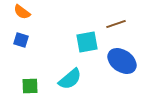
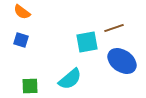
brown line: moved 2 px left, 4 px down
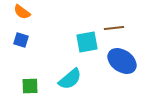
brown line: rotated 12 degrees clockwise
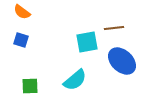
blue ellipse: rotated 8 degrees clockwise
cyan semicircle: moved 5 px right, 1 px down
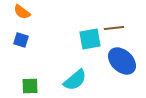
cyan square: moved 3 px right, 3 px up
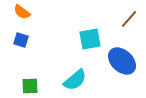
brown line: moved 15 px right, 9 px up; rotated 42 degrees counterclockwise
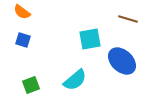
brown line: moved 1 px left; rotated 66 degrees clockwise
blue square: moved 2 px right
green square: moved 1 px right, 1 px up; rotated 18 degrees counterclockwise
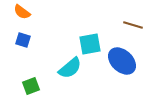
brown line: moved 5 px right, 6 px down
cyan square: moved 5 px down
cyan semicircle: moved 5 px left, 12 px up
green square: moved 1 px down
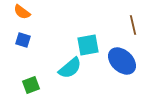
brown line: rotated 60 degrees clockwise
cyan square: moved 2 px left, 1 px down
green square: moved 1 px up
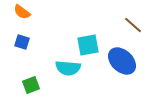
brown line: rotated 36 degrees counterclockwise
blue square: moved 1 px left, 2 px down
cyan semicircle: moved 2 px left; rotated 45 degrees clockwise
